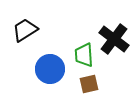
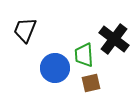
black trapezoid: rotated 36 degrees counterclockwise
blue circle: moved 5 px right, 1 px up
brown square: moved 2 px right, 1 px up
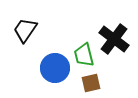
black trapezoid: rotated 12 degrees clockwise
green trapezoid: rotated 10 degrees counterclockwise
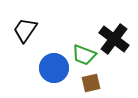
green trapezoid: rotated 55 degrees counterclockwise
blue circle: moved 1 px left
